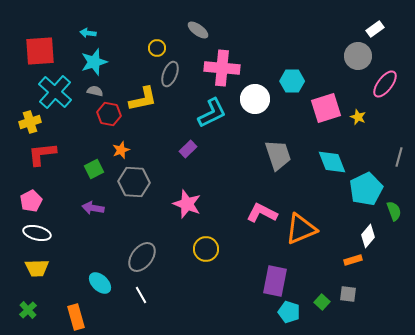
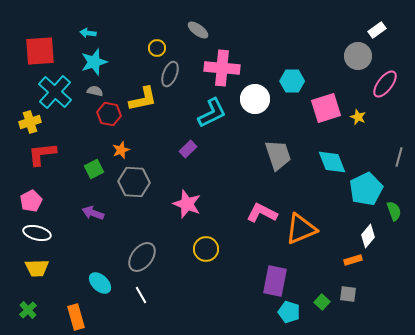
white rectangle at (375, 29): moved 2 px right, 1 px down
purple arrow at (93, 208): moved 5 px down; rotated 10 degrees clockwise
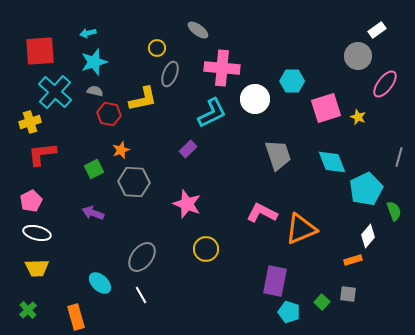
cyan arrow at (88, 33): rotated 21 degrees counterclockwise
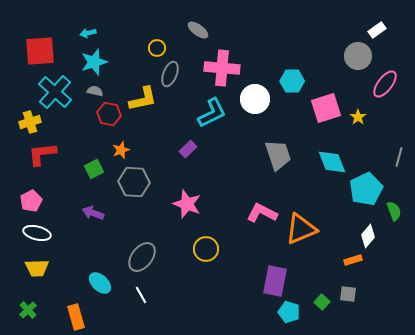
yellow star at (358, 117): rotated 14 degrees clockwise
